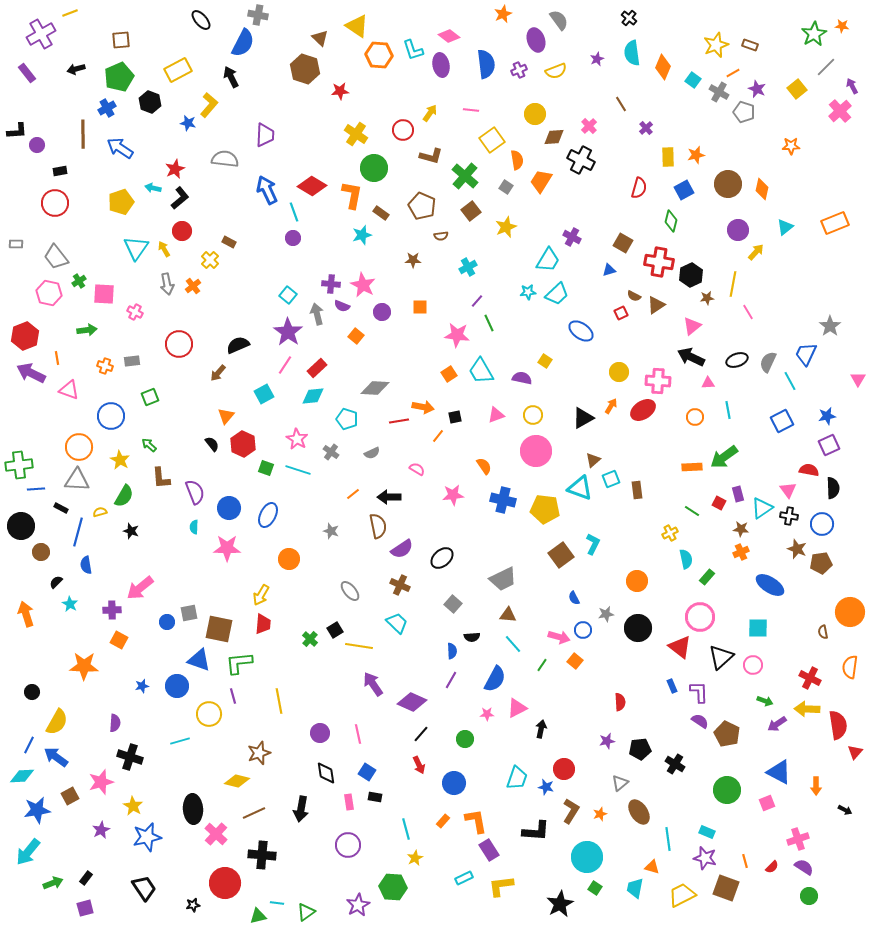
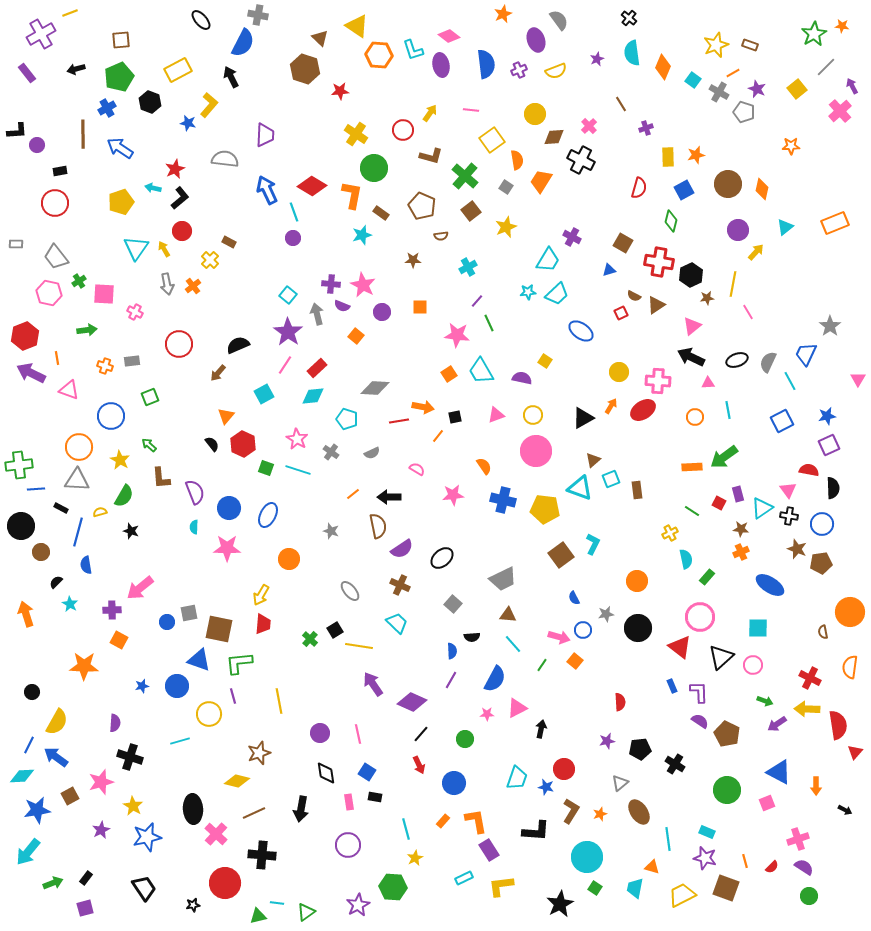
purple cross at (646, 128): rotated 24 degrees clockwise
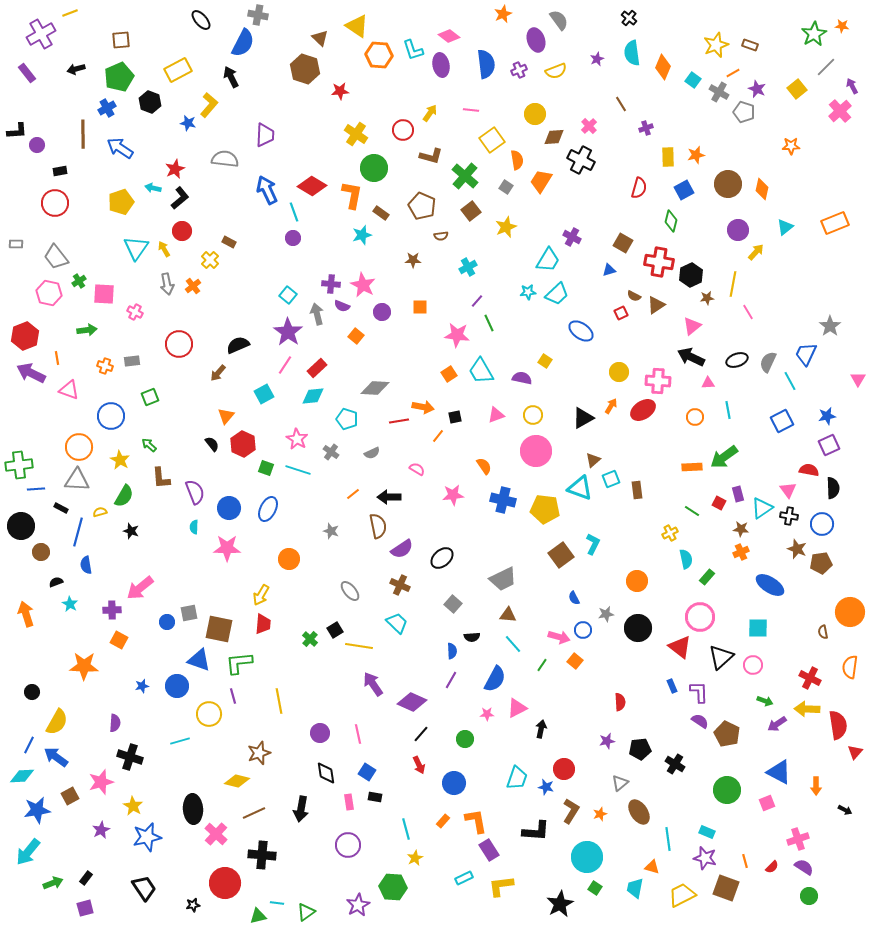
blue ellipse at (268, 515): moved 6 px up
black semicircle at (56, 582): rotated 24 degrees clockwise
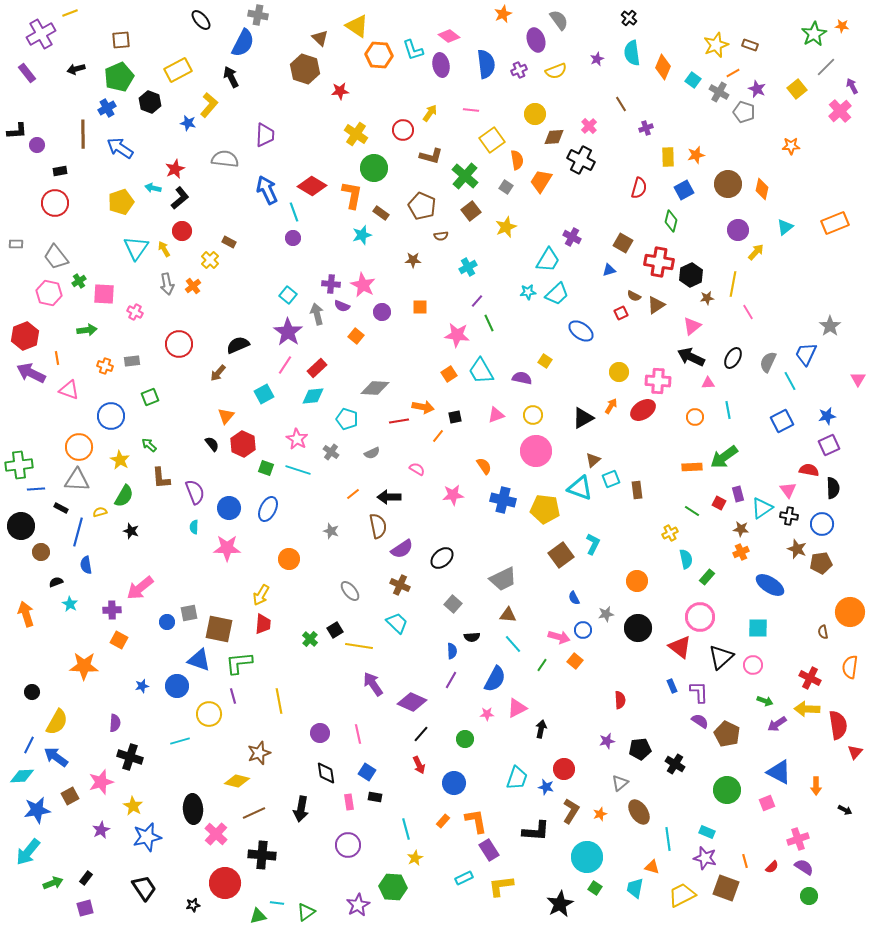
black ellipse at (737, 360): moved 4 px left, 2 px up; rotated 40 degrees counterclockwise
red semicircle at (620, 702): moved 2 px up
